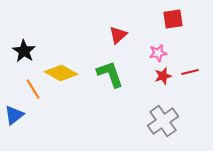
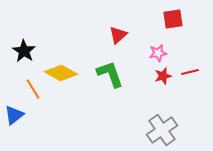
gray cross: moved 1 px left, 9 px down
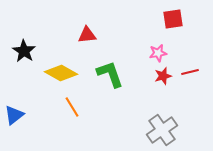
red triangle: moved 31 px left; rotated 36 degrees clockwise
orange line: moved 39 px right, 18 px down
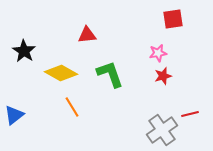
red line: moved 42 px down
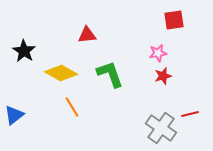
red square: moved 1 px right, 1 px down
gray cross: moved 1 px left, 2 px up; rotated 20 degrees counterclockwise
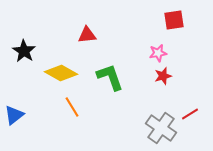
green L-shape: moved 3 px down
red line: rotated 18 degrees counterclockwise
